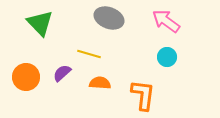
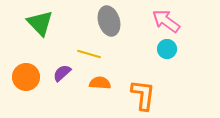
gray ellipse: moved 3 px down; rotated 52 degrees clockwise
cyan circle: moved 8 px up
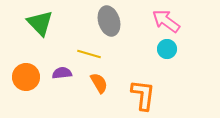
purple semicircle: rotated 36 degrees clockwise
orange semicircle: moved 1 px left; rotated 55 degrees clockwise
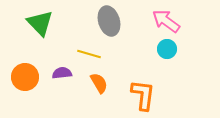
orange circle: moved 1 px left
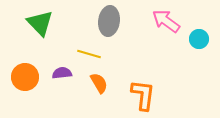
gray ellipse: rotated 24 degrees clockwise
cyan circle: moved 32 px right, 10 px up
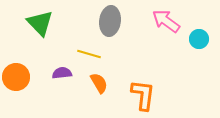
gray ellipse: moved 1 px right
orange circle: moved 9 px left
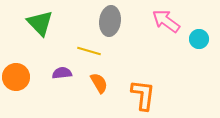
yellow line: moved 3 px up
